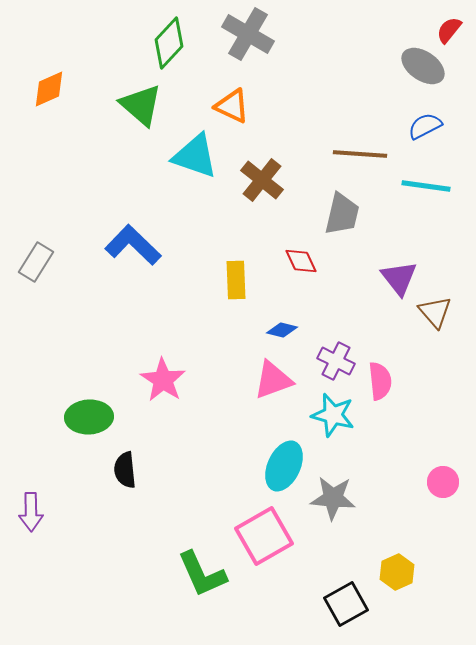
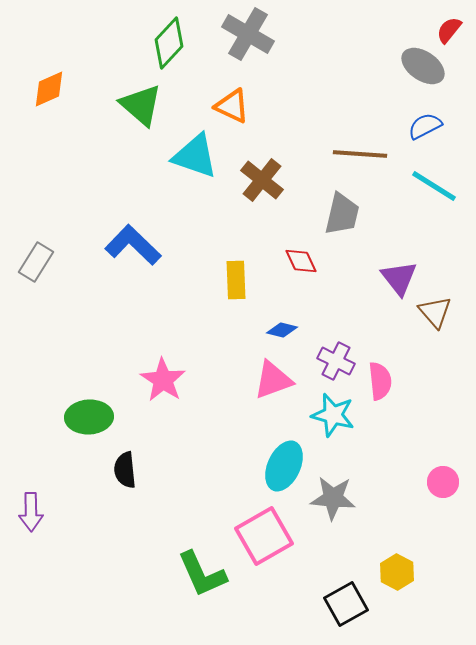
cyan line: moved 8 px right; rotated 24 degrees clockwise
yellow hexagon: rotated 8 degrees counterclockwise
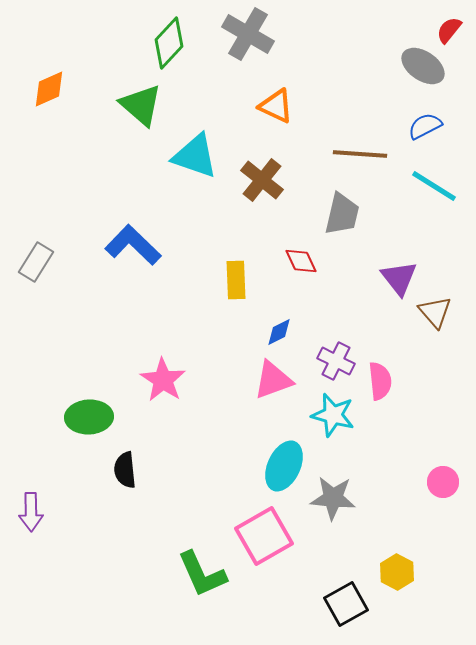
orange triangle: moved 44 px right
blue diamond: moved 3 px left, 2 px down; rotated 40 degrees counterclockwise
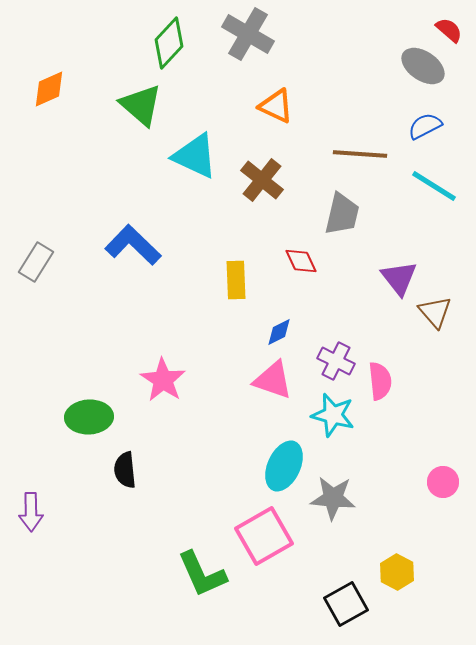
red semicircle: rotated 92 degrees clockwise
cyan triangle: rotated 6 degrees clockwise
pink triangle: rotated 39 degrees clockwise
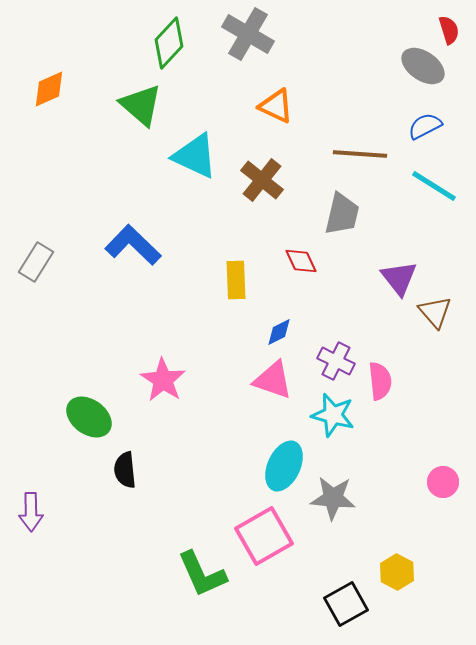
red semicircle: rotated 32 degrees clockwise
green ellipse: rotated 39 degrees clockwise
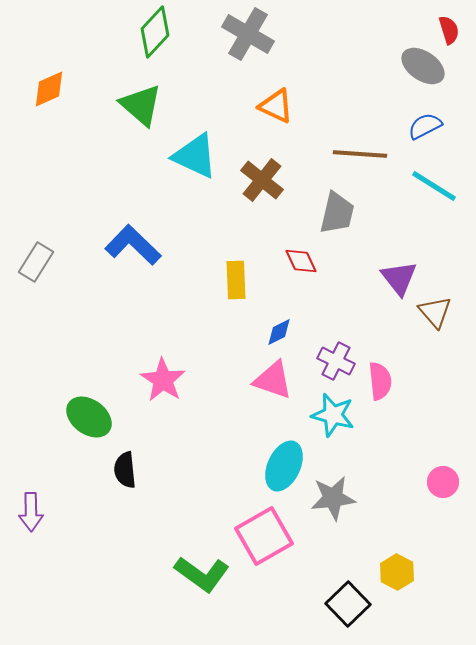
green diamond: moved 14 px left, 11 px up
gray trapezoid: moved 5 px left, 1 px up
gray star: rotated 12 degrees counterclockwise
green L-shape: rotated 30 degrees counterclockwise
black square: moved 2 px right; rotated 15 degrees counterclockwise
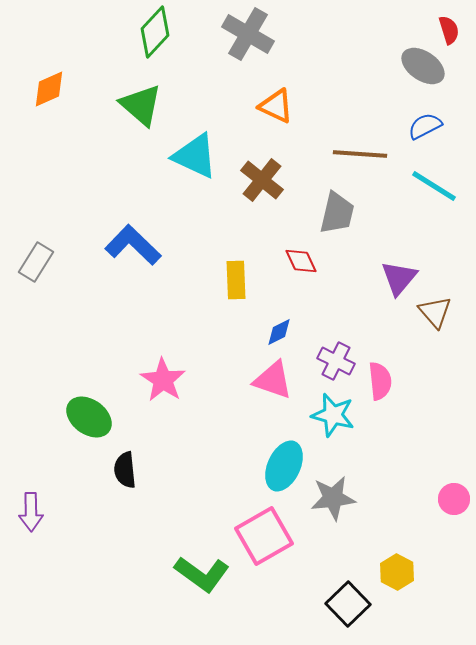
purple triangle: rotated 18 degrees clockwise
pink circle: moved 11 px right, 17 px down
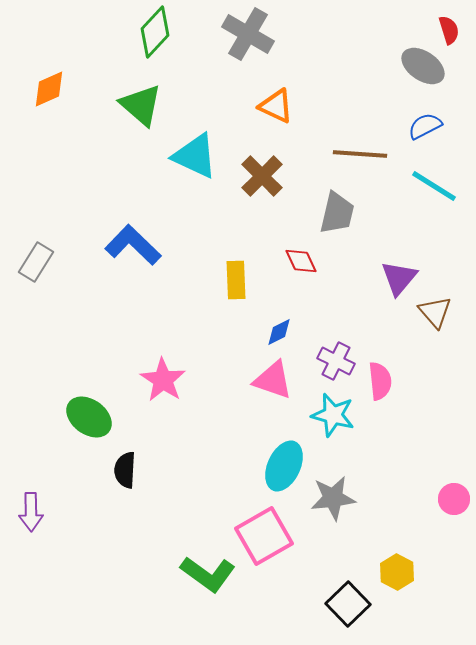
brown cross: moved 4 px up; rotated 6 degrees clockwise
black semicircle: rotated 9 degrees clockwise
green L-shape: moved 6 px right
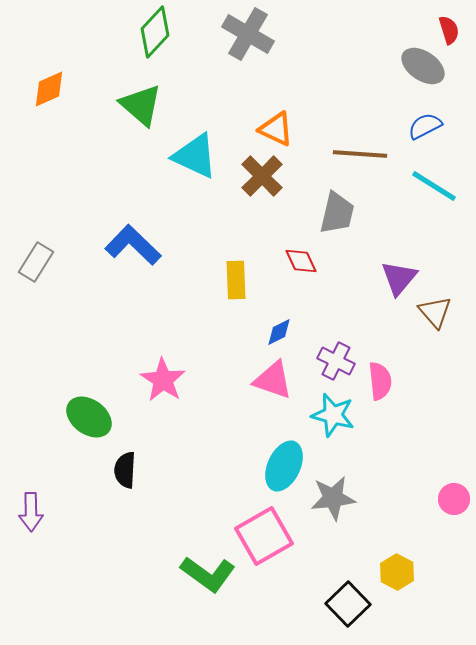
orange triangle: moved 23 px down
